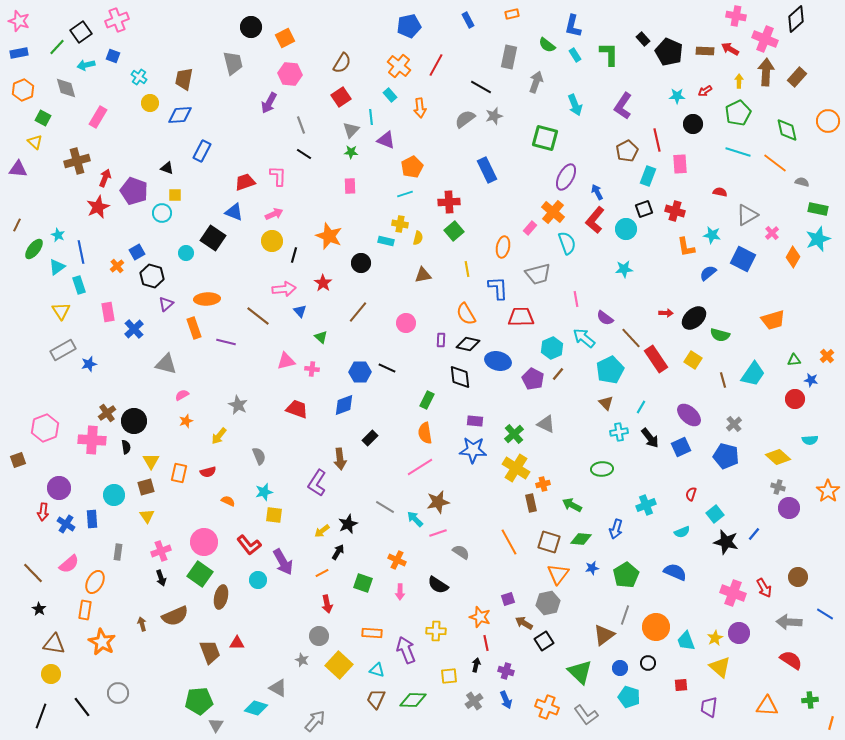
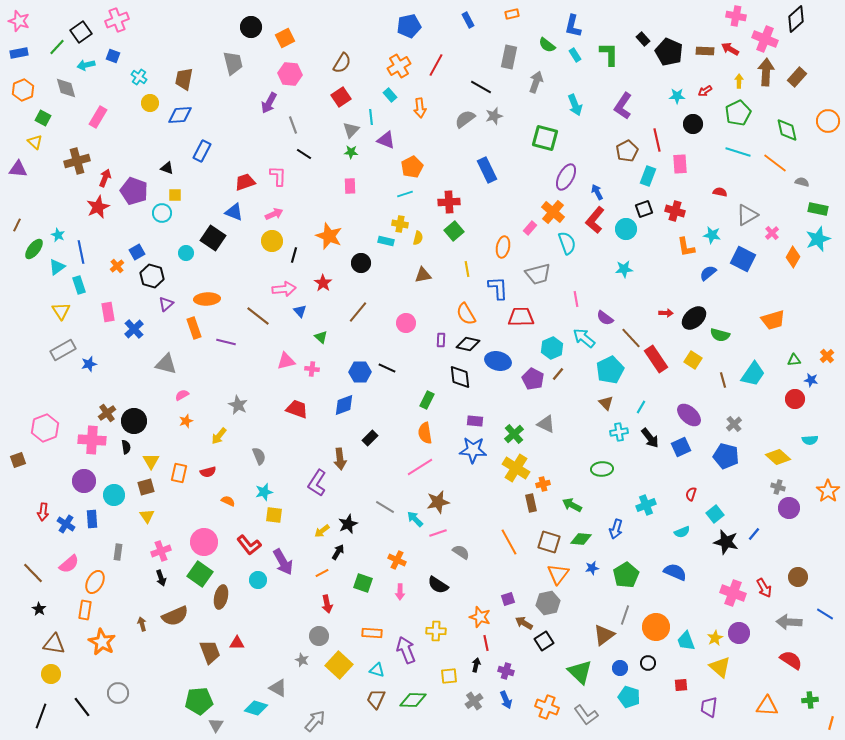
orange cross at (399, 66): rotated 20 degrees clockwise
gray line at (301, 125): moved 8 px left
purple circle at (59, 488): moved 25 px right, 7 px up
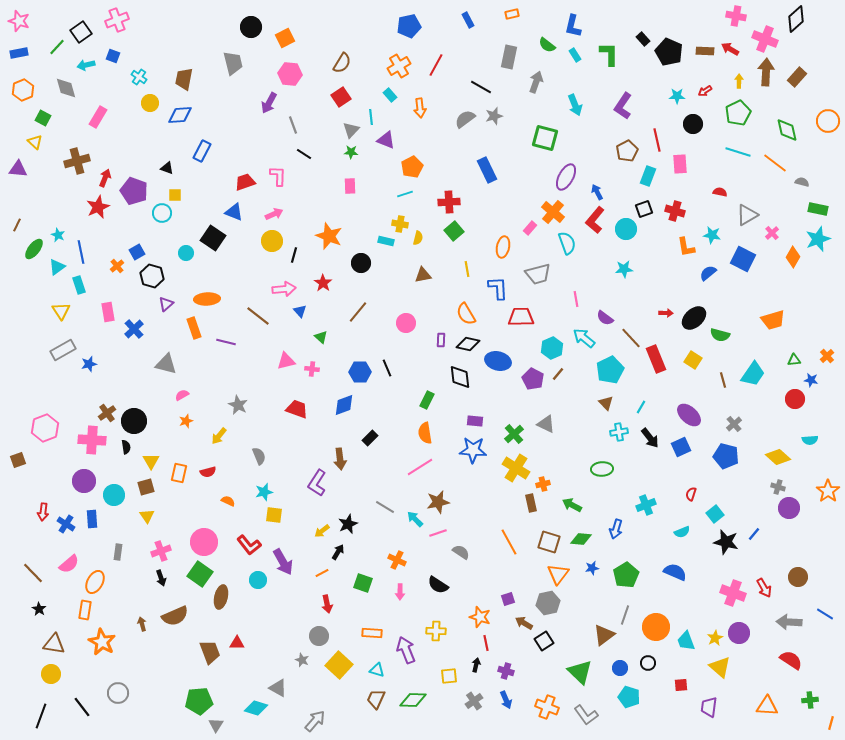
red rectangle at (656, 359): rotated 12 degrees clockwise
black line at (387, 368): rotated 42 degrees clockwise
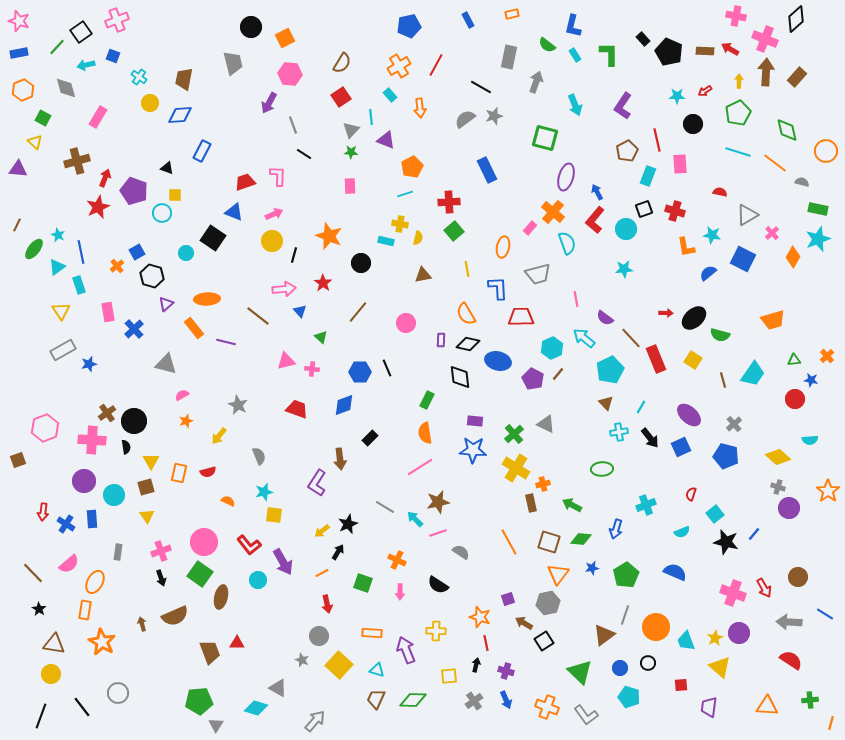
orange circle at (828, 121): moved 2 px left, 30 px down
purple ellipse at (566, 177): rotated 12 degrees counterclockwise
orange rectangle at (194, 328): rotated 20 degrees counterclockwise
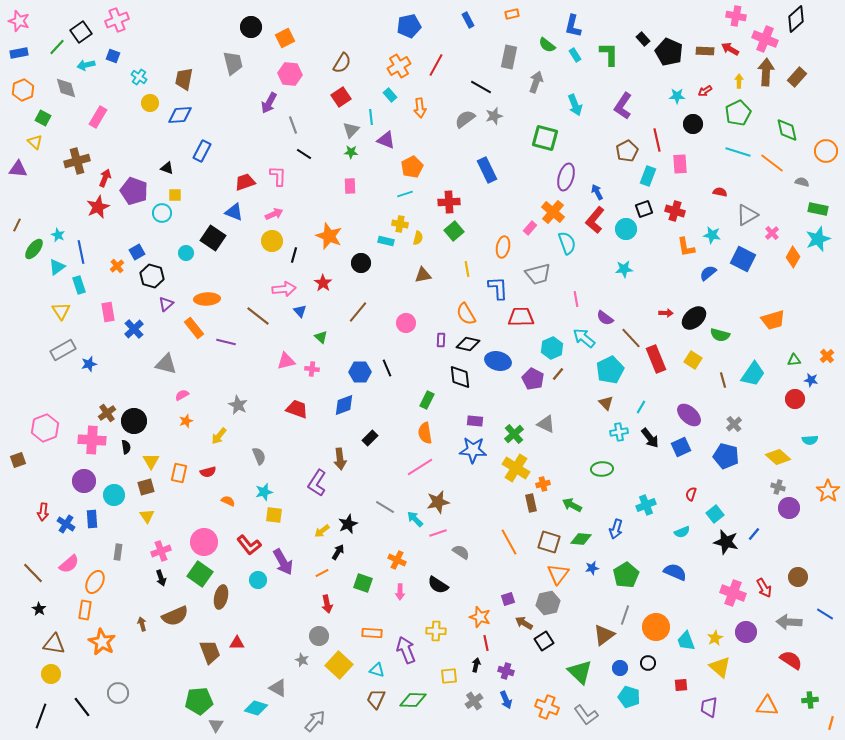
orange line at (775, 163): moved 3 px left
purple circle at (739, 633): moved 7 px right, 1 px up
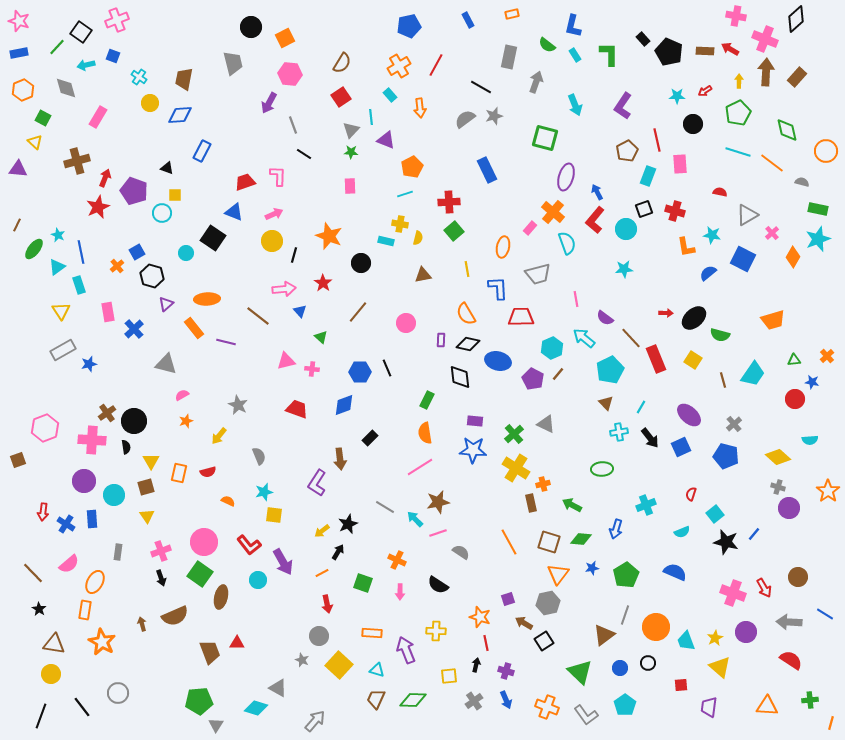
black square at (81, 32): rotated 20 degrees counterclockwise
blue star at (811, 380): moved 1 px right, 2 px down
cyan pentagon at (629, 697): moved 4 px left, 8 px down; rotated 20 degrees clockwise
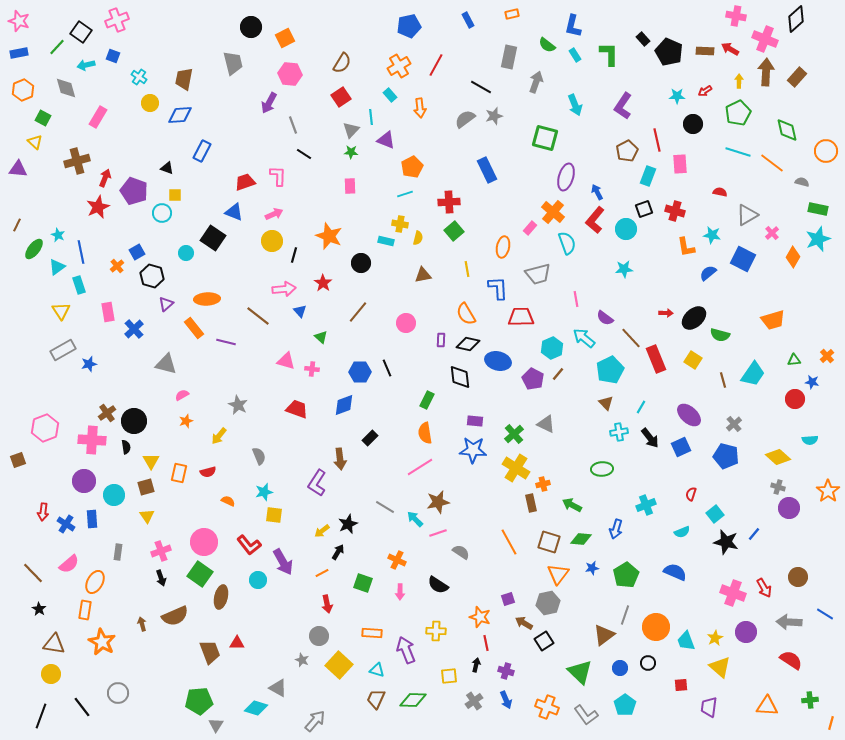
pink triangle at (286, 361): rotated 30 degrees clockwise
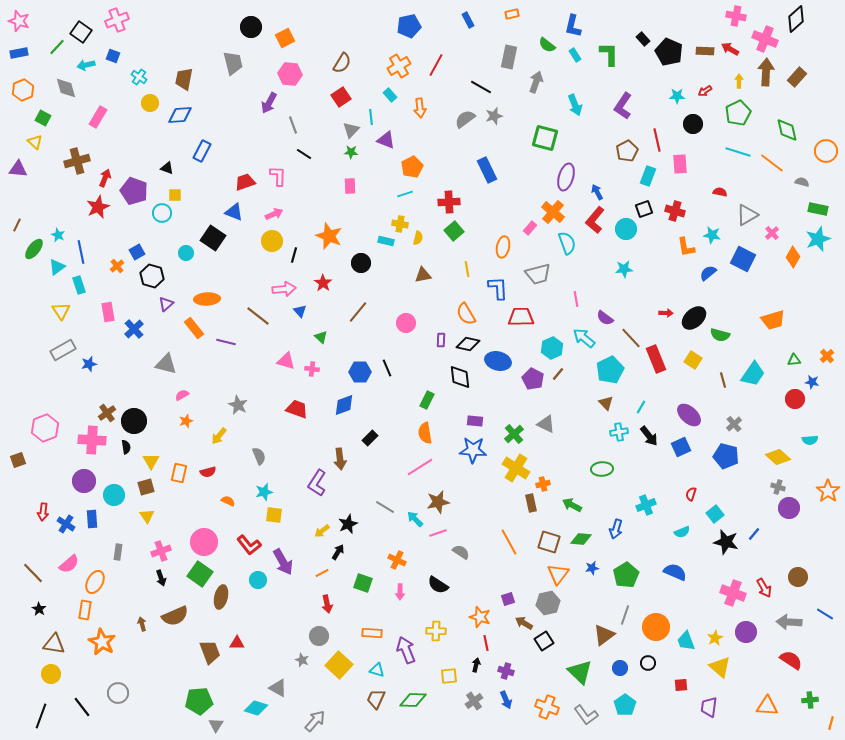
black arrow at (650, 438): moved 1 px left, 2 px up
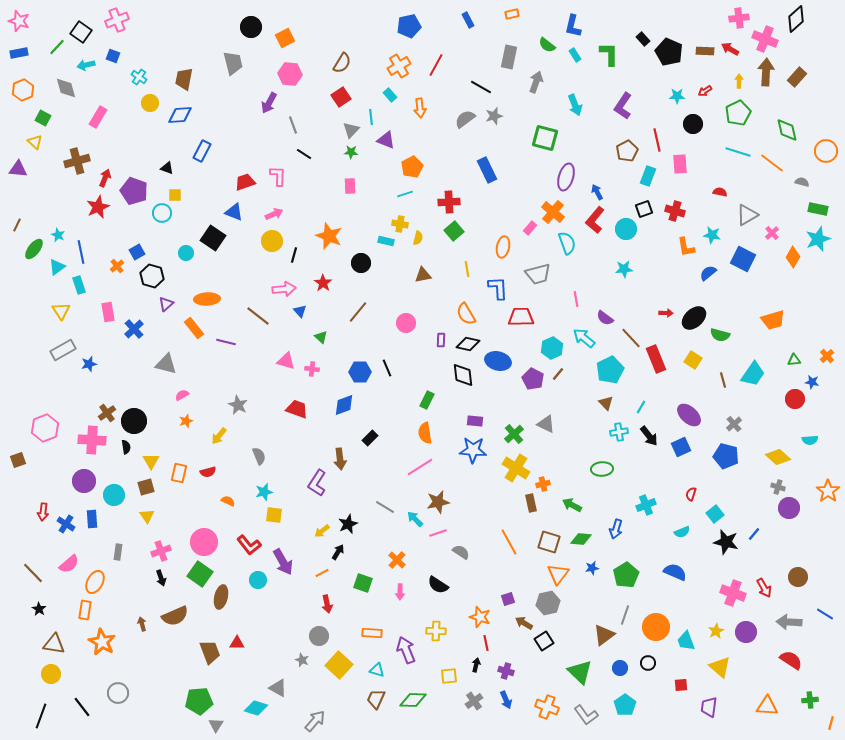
pink cross at (736, 16): moved 3 px right, 2 px down; rotated 18 degrees counterclockwise
black diamond at (460, 377): moved 3 px right, 2 px up
orange cross at (397, 560): rotated 18 degrees clockwise
yellow star at (715, 638): moved 1 px right, 7 px up
